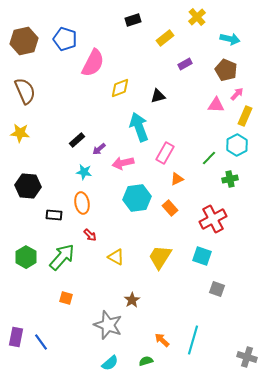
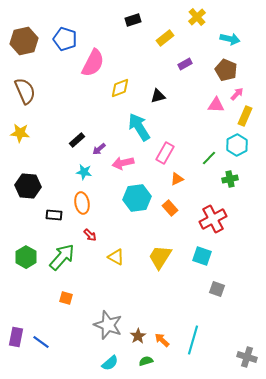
cyan arrow at (139, 127): rotated 12 degrees counterclockwise
brown star at (132, 300): moved 6 px right, 36 px down
blue line at (41, 342): rotated 18 degrees counterclockwise
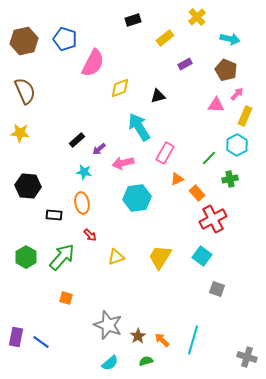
orange rectangle at (170, 208): moved 27 px right, 15 px up
cyan square at (202, 256): rotated 18 degrees clockwise
yellow triangle at (116, 257): rotated 48 degrees counterclockwise
